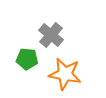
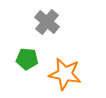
gray cross: moved 4 px left, 13 px up
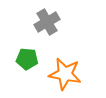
gray cross: rotated 20 degrees clockwise
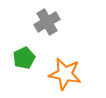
green pentagon: moved 3 px left, 1 px up; rotated 30 degrees counterclockwise
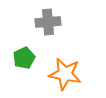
gray cross: moved 1 px right; rotated 25 degrees clockwise
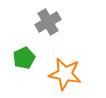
gray cross: rotated 25 degrees counterclockwise
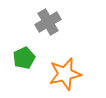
orange star: rotated 24 degrees counterclockwise
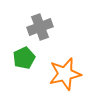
gray cross: moved 8 px left, 5 px down; rotated 10 degrees clockwise
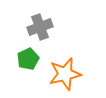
green pentagon: moved 4 px right, 1 px down
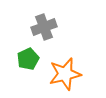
gray cross: moved 4 px right
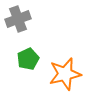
gray cross: moved 26 px left, 8 px up
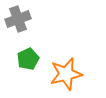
orange star: moved 1 px right
